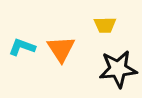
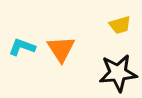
yellow trapezoid: moved 15 px right; rotated 15 degrees counterclockwise
black star: moved 4 px down
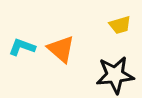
orange triangle: rotated 16 degrees counterclockwise
black star: moved 3 px left, 2 px down
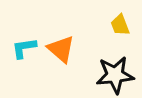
yellow trapezoid: rotated 85 degrees clockwise
cyan L-shape: moved 2 px right, 1 px down; rotated 28 degrees counterclockwise
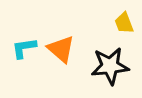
yellow trapezoid: moved 4 px right, 2 px up
black star: moved 5 px left, 9 px up
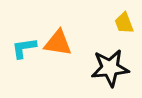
orange triangle: moved 3 px left, 6 px up; rotated 32 degrees counterclockwise
black star: moved 2 px down
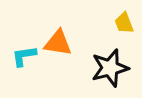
cyan L-shape: moved 8 px down
black star: rotated 9 degrees counterclockwise
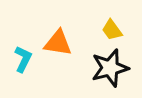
yellow trapezoid: moved 12 px left, 7 px down; rotated 15 degrees counterclockwise
cyan L-shape: moved 1 px left, 3 px down; rotated 124 degrees clockwise
